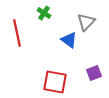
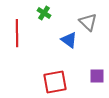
gray triangle: moved 2 px right; rotated 30 degrees counterclockwise
red line: rotated 12 degrees clockwise
purple square: moved 3 px right, 3 px down; rotated 21 degrees clockwise
red square: rotated 20 degrees counterclockwise
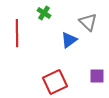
blue triangle: rotated 48 degrees clockwise
red square: rotated 15 degrees counterclockwise
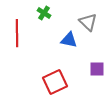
blue triangle: rotated 48 degrees clockwise
purple square: moved 7 px up
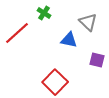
red line: rotated 48 degrees clockwise
purple square: moved 9 px up; rotated 14 degrees clockwise
red square: rotated 20 degrees counterclockwise
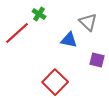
green cross: moved 5 px left, 1 px down
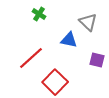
red line: moved 14 px right, 25 px down
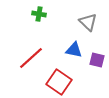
green cross: rotated 24 degrees counterclockwise
blue triangle: moved 5 px right, 10 px down
red square: moved 4 px right; rotated 10 degrees counterclockwise
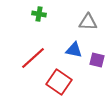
gray triangle: rotated 42 degrees counterclockwise
red line: moved 2 px right
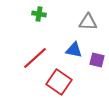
red line: moved 2 px right
